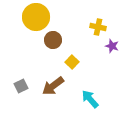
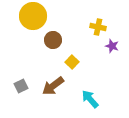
yellow circle: moved 3 px left, 1 px up
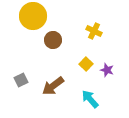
yellow cross: moved 4 px left, 4 px down; rotated 14 degrees clockwise
purple star: moved 5 px left, 24 px down
yellow square: moved 14 px right, 2 px down
gray square: moved 6 px up
